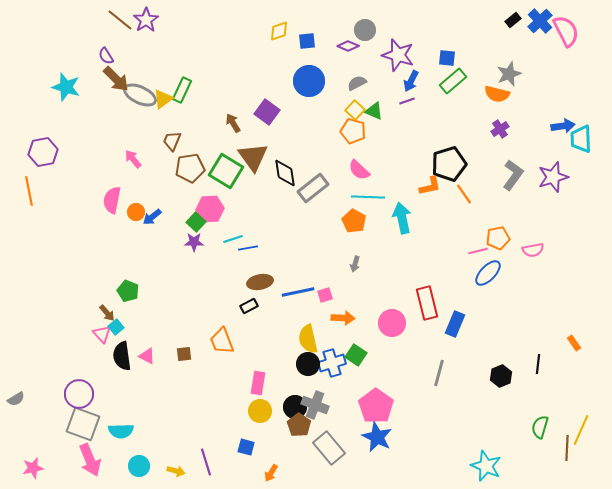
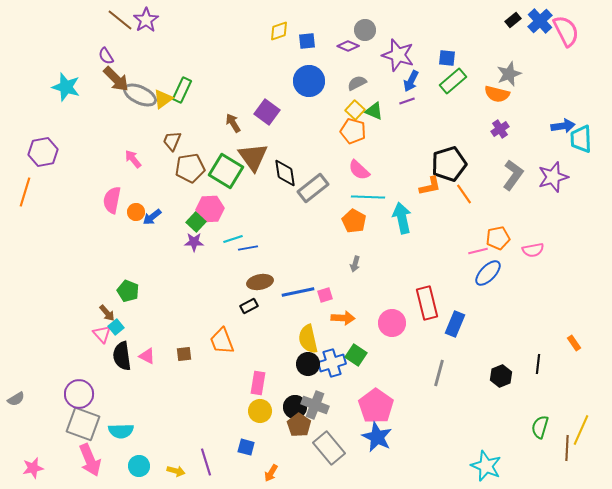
orange line at (29, 191): moved 4 px left, 1 px down; rotated 28 degrees clockwise
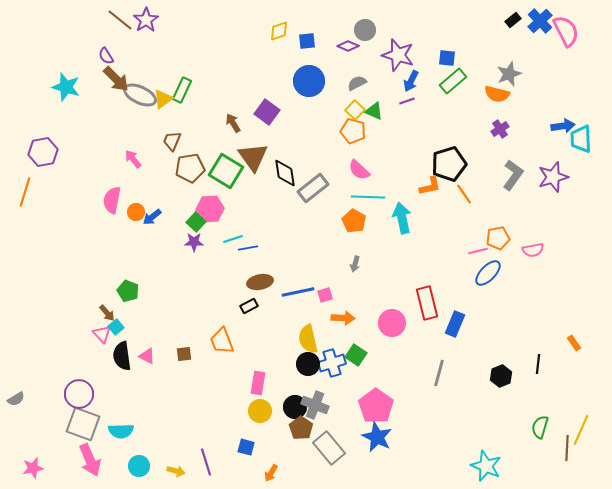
brown pentagon at (299, 425): moved 2 px right, 3 px down
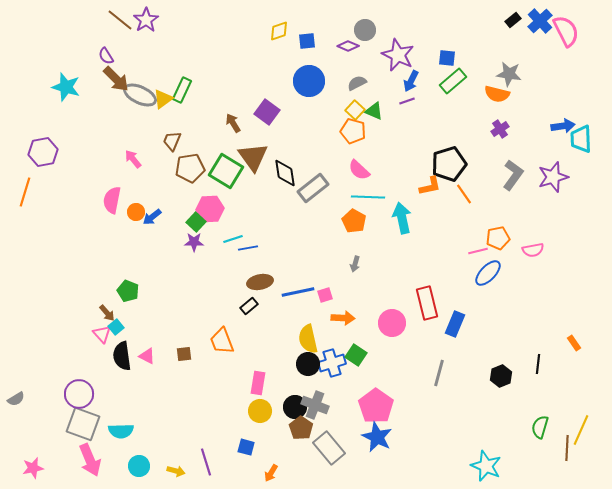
purple star at (398, 55): rotated 8 degrees clockwise
gray star at (509, 74): rotated 30 degrees clockwise
black rectangle at (249, 306): rotated 12 degrees counterclockwise
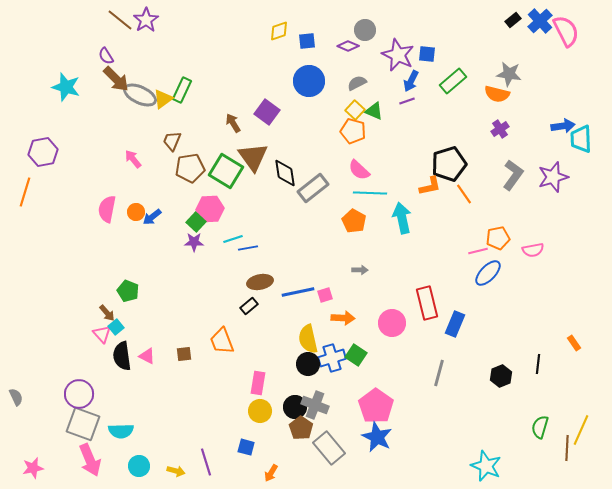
blue square at (447, 58): moved 20 px left, 4 px up
cyan line at (368, 197): moved 2 px right, 4 px up
pink semicircle at (112, 200): moved 5 px left, 9 px down
gray arrow at (355, 264): moved 5 px right, 6 px down; rotated 105 degrees counterclockwise
blue cross at (332, 363): moved 5 px up
gray semicircle at (16, 399): moved 2 px up; rotated 84 degrees counterclockwise
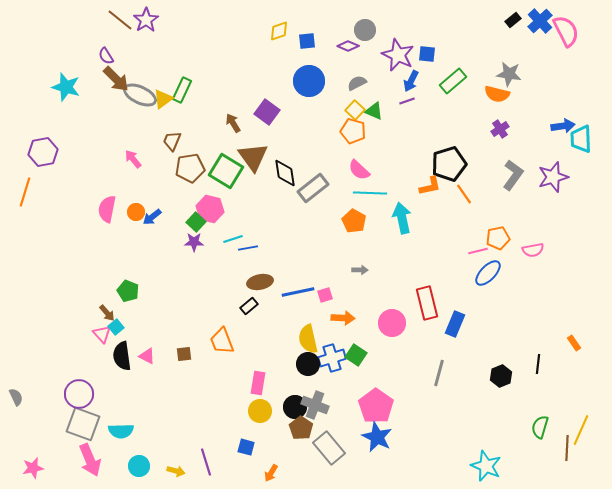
pink hexagon at (210, 209): rotated 16 degrees clockwise
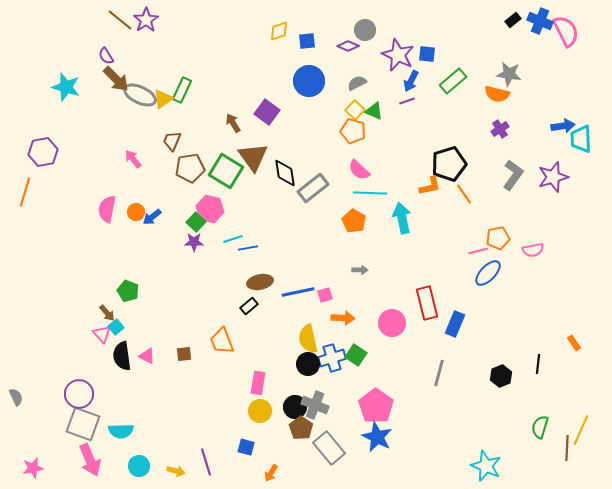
blue cross at (540, 21): rotated 25 degrees counterclockwise
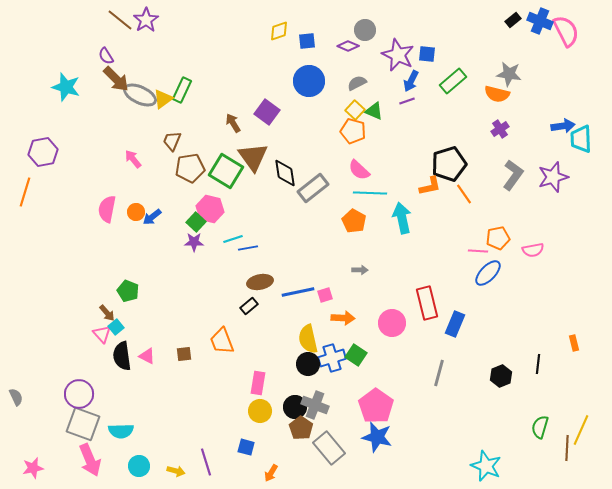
pink line at (478, 251): rotated 18 degrees clockwise
orange rectangle at (574, 343): rotated 21 degrees clockwise
blue star at (377, 437): rotated 12 degrees counterclockwise
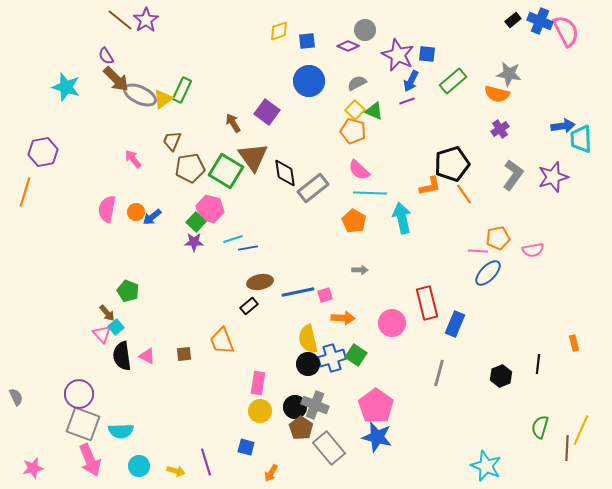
black pentagon at (449, 164): moved 3 px right
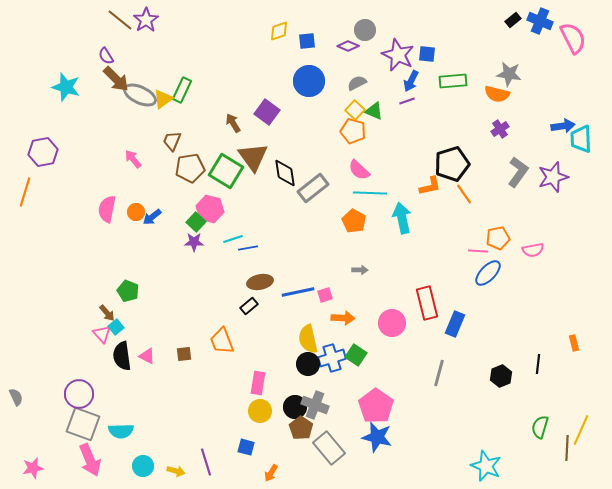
pink semicircle at (566, 31): moved 7 px right, 7 px down
green rectangle at (453, 81): rotated 36 degrees clockwise
gray L-shape at (513, 175): moved 5 px right, 3 px up
cyan circle at (139, 466): moved 4 px right
